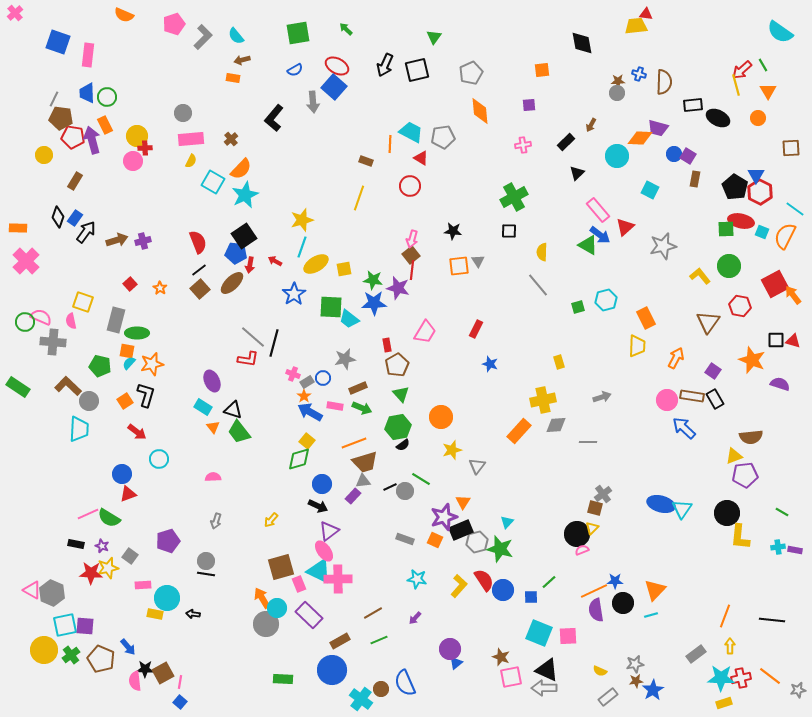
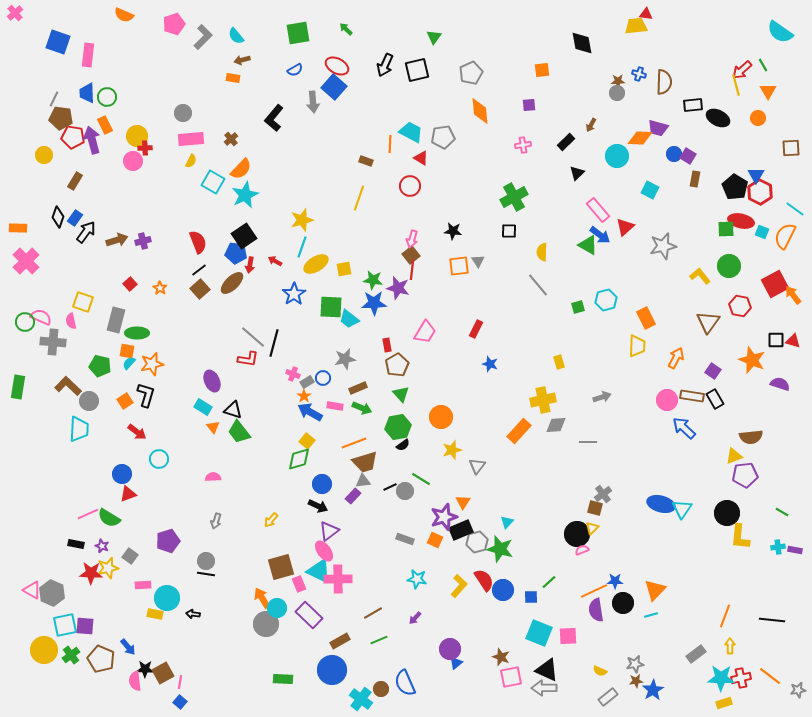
green rectangle at (18, 387): rotated 65 degrees clockwise
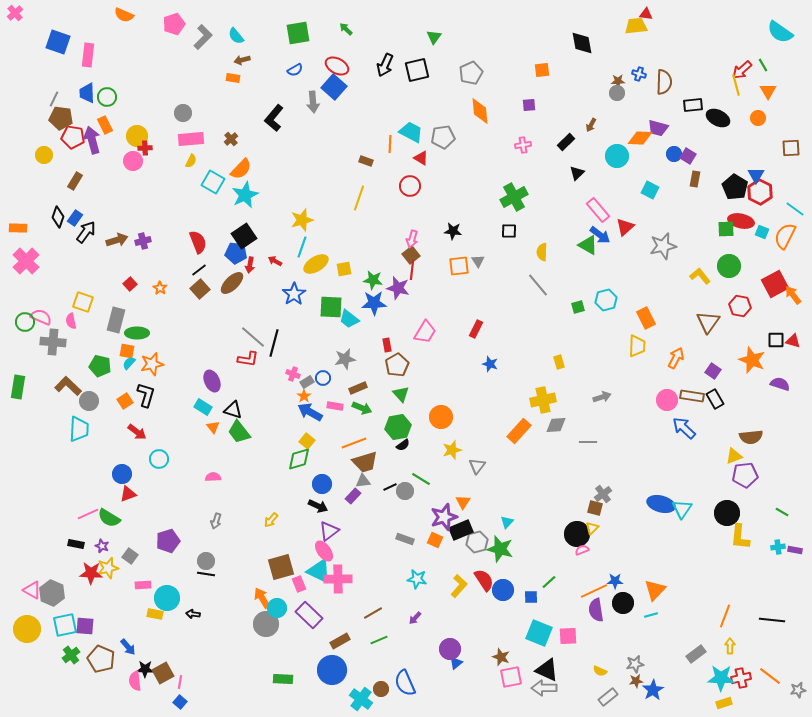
yellow circle at (44, 650): moved 17 px left, 21 px up
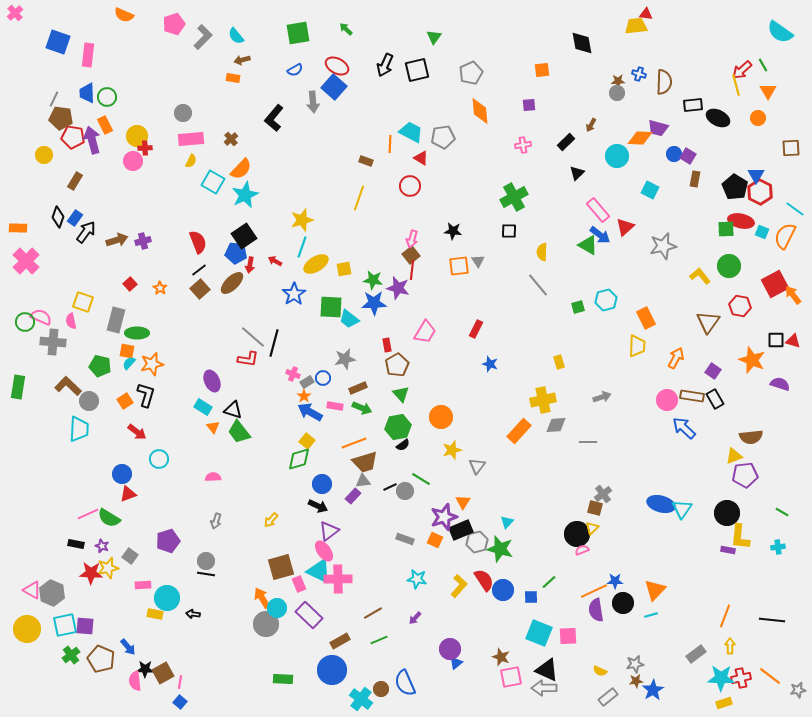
purple rectangle at (795, 550): moved 67 px left
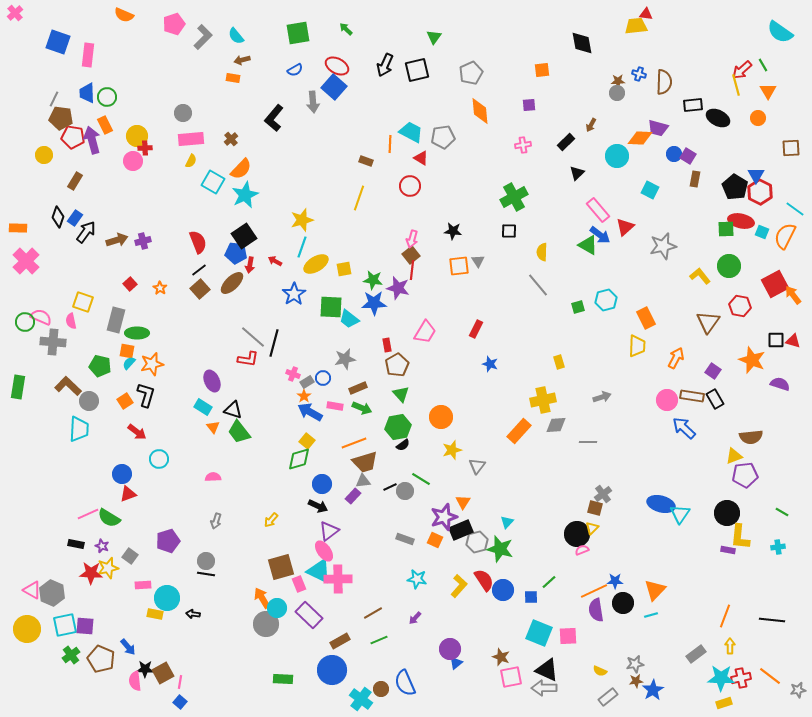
cyan triangle at (682, 509): moved 2 px left, 5 px down
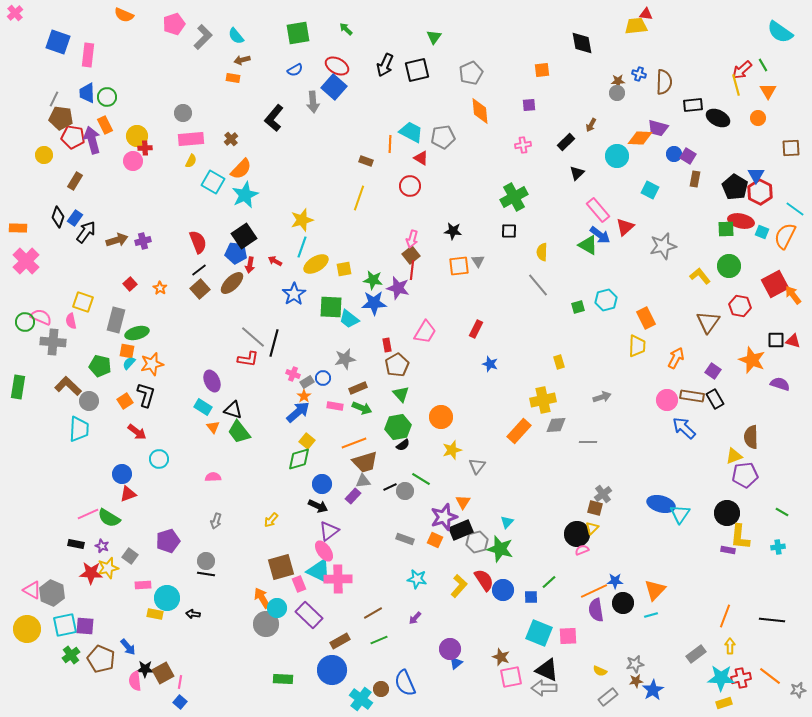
green ellipse at (137, 333): rotated 15 degrees counterclockwise
blue arrow at (310, 412): moved 12 px left; rotated 110 degrees clockwise
brown semicircle at (751, 437): rotated 95 degrees clockwise
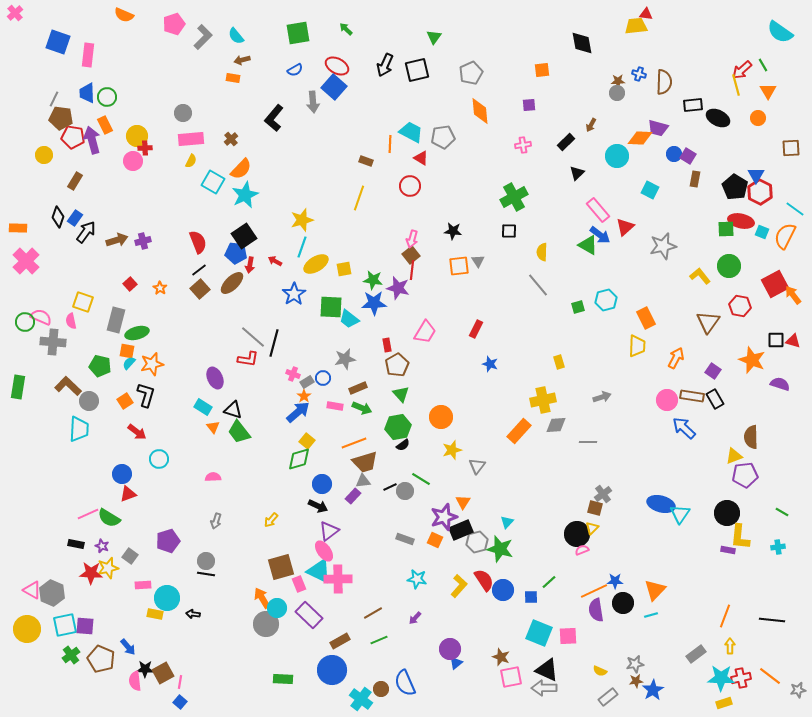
purple ellipse at (212, 381): moved 3 px right, 3 px up
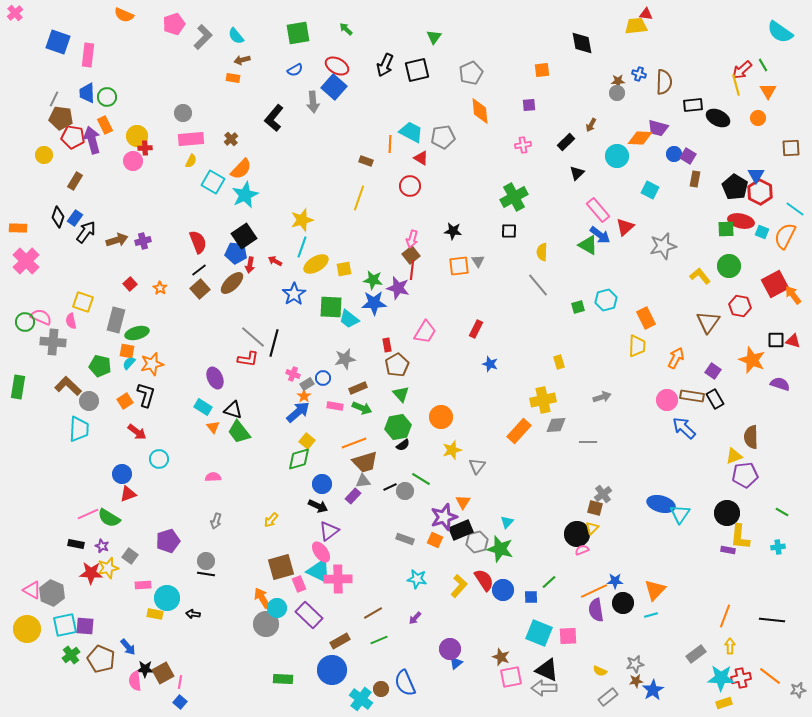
gray rectangle at (307, 382): moved 2 px down
pink ellipse at (324, 551): moved 3 px left, 1 px down
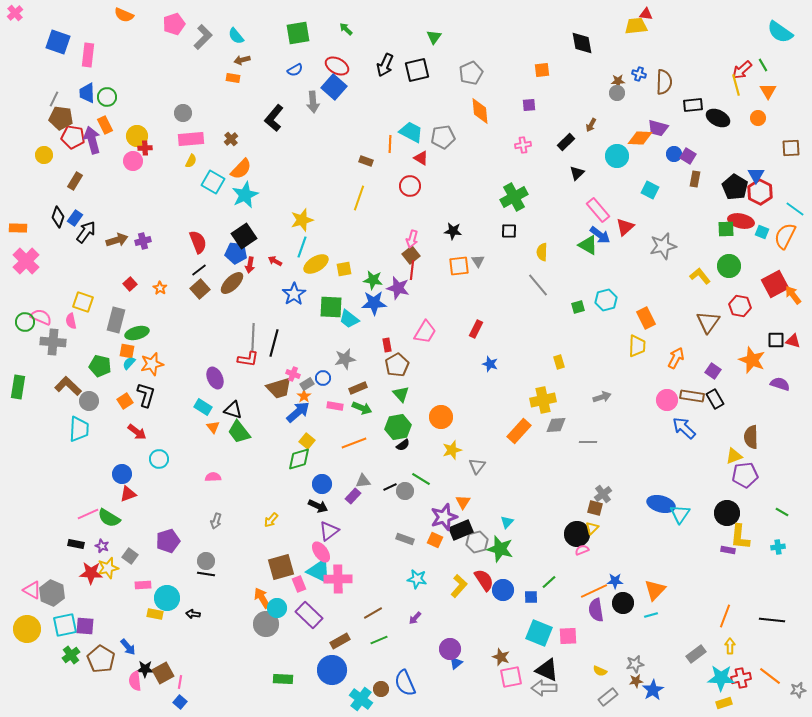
gray line at (253, 337): rotated 52 degrees clockwise
brown trapezoid at (365, 462): moved 86 px left, 74 px up
brown pentagon at (101, 659): rotated 8 degrees clockwise
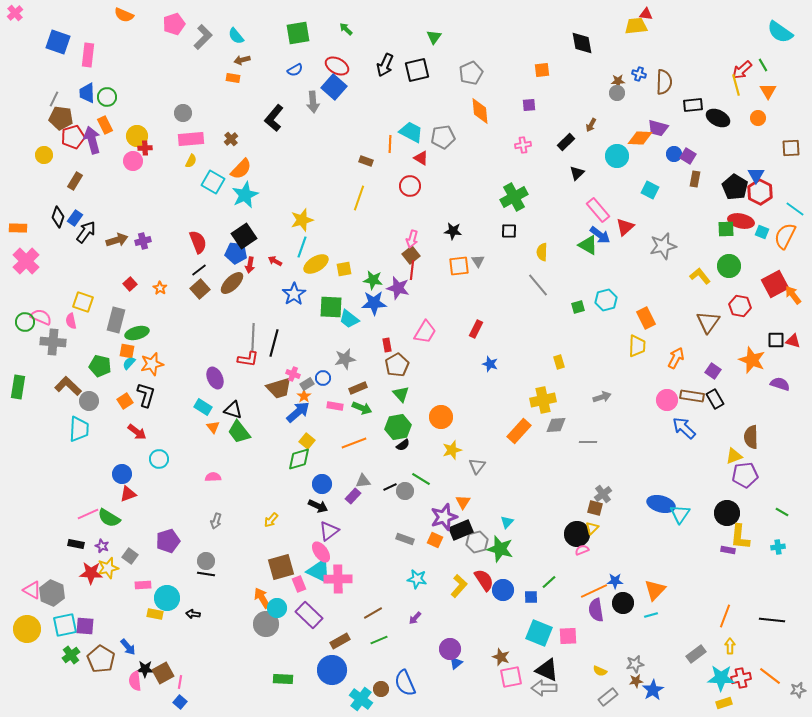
red pentagon at (73, 137): rotated 25 degrees counterclockwise
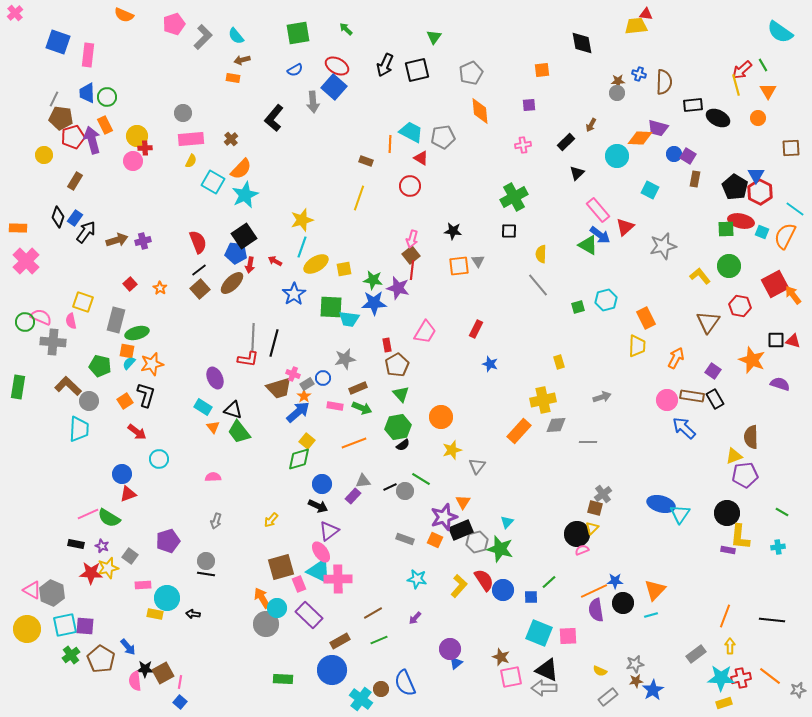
yellow semicircle at (542, 252): moved 1 px left, 2 px down
cyan trapezoid at (349, 319): rotated 30 degrees counterclockwise
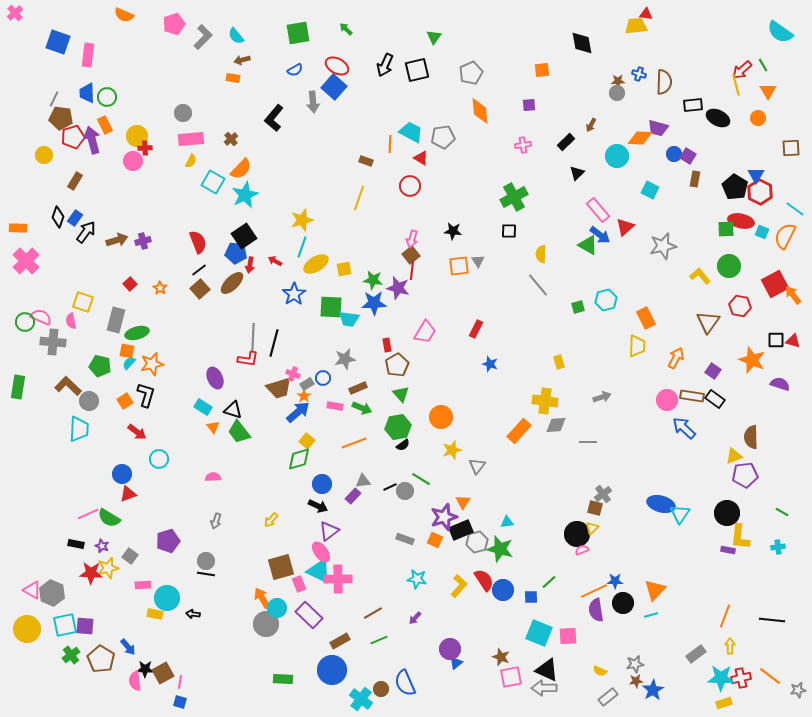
black rectangle at (715, 399): rotated 24 degrees counterclockwise
yellow cross at (543, 400): moved 2 px right, 1 px down; rotated 20 degrees clockwise
cyan triangle at (507, 522): rotated 40 degrees clockwise
blue square at (180, 702): rotated 24 degrees counterclockwise
